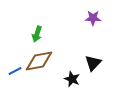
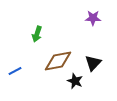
brown diamond: moved 19 px right
black star: moved 3 px right, 2 px down
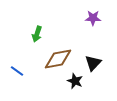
brown diamond: moved 2 px up
blue line: moved 2 px right; rotated 64 degrees clockwise
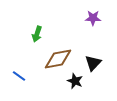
blue line: moved 2 px right, 5 px down
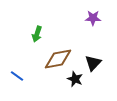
blue line: moved 2 px left
black star: moved 2 px up
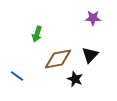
black triangle: moved 3 px left, 8 px up
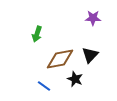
brown diamond: moved 2 px right
blue line: moved 27 px right, 10 px down
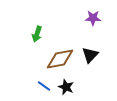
black star: moved 9 px left, 8 px down
